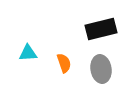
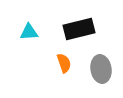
black rectangle: moved 22 px left
cyan triangle: moved 1 px right, 21 px up
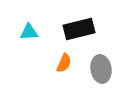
orange semicircle: rotated 42 degrees clockwise
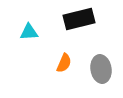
black rectangle: moved 10 px up
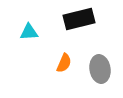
gray ellipse: moved 1 px left
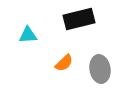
cyan triangle: moved 1 px left, 3 px down
orange semicircle: rotated 24 degrees clockwise
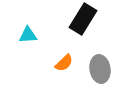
black rectangle: moved 4 px right; rotated 44 degrees counterclockwise
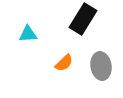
cyan triangle: moved 1 px up
gray ellipse: moved 1 px right, 3 px up
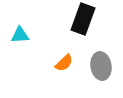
black rectangle: rotated 12 degrees counterclockwise
cyan triangle: moved 8 px left, 1 px down
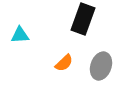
gray ellipse: rotated 28 degrees clockwise
